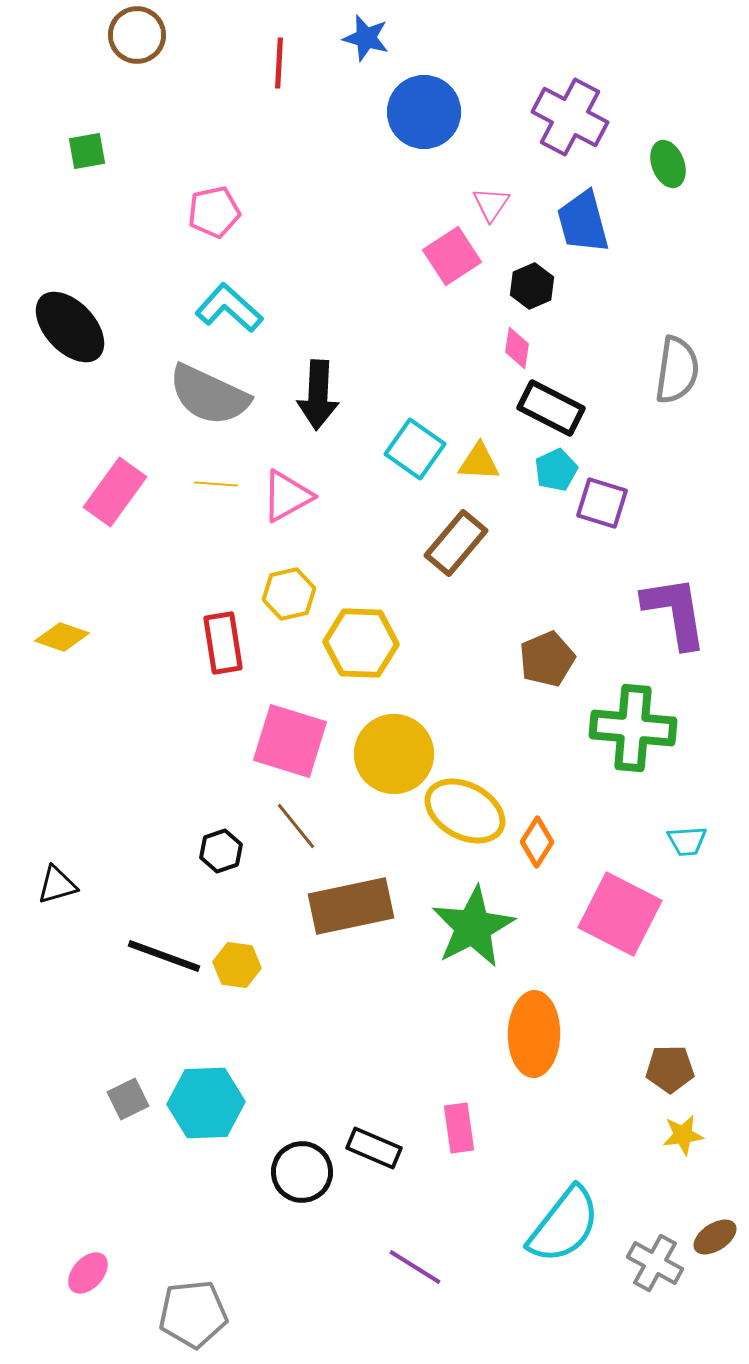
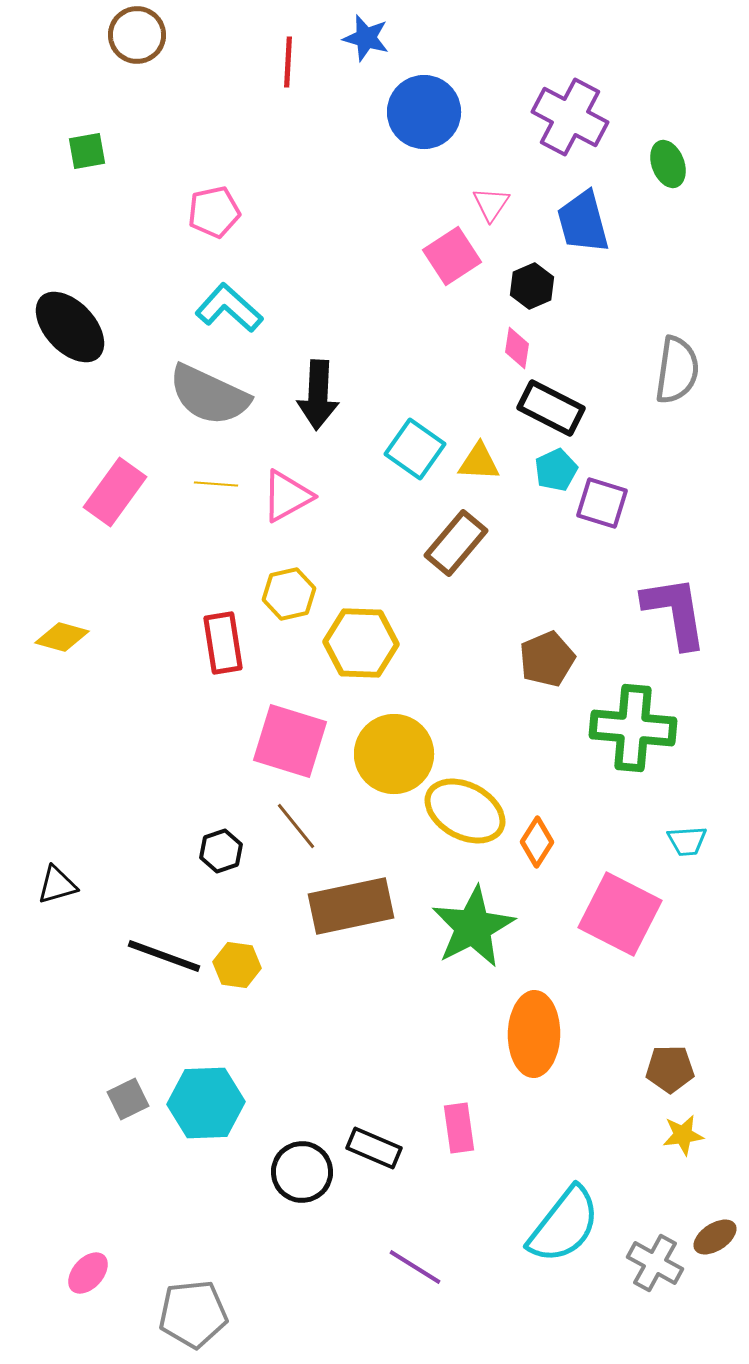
red line at (279, 63): moved 9 px right, 1 px up
yellow diamond at (62, 637): rotated 4 degrees counterclockwise
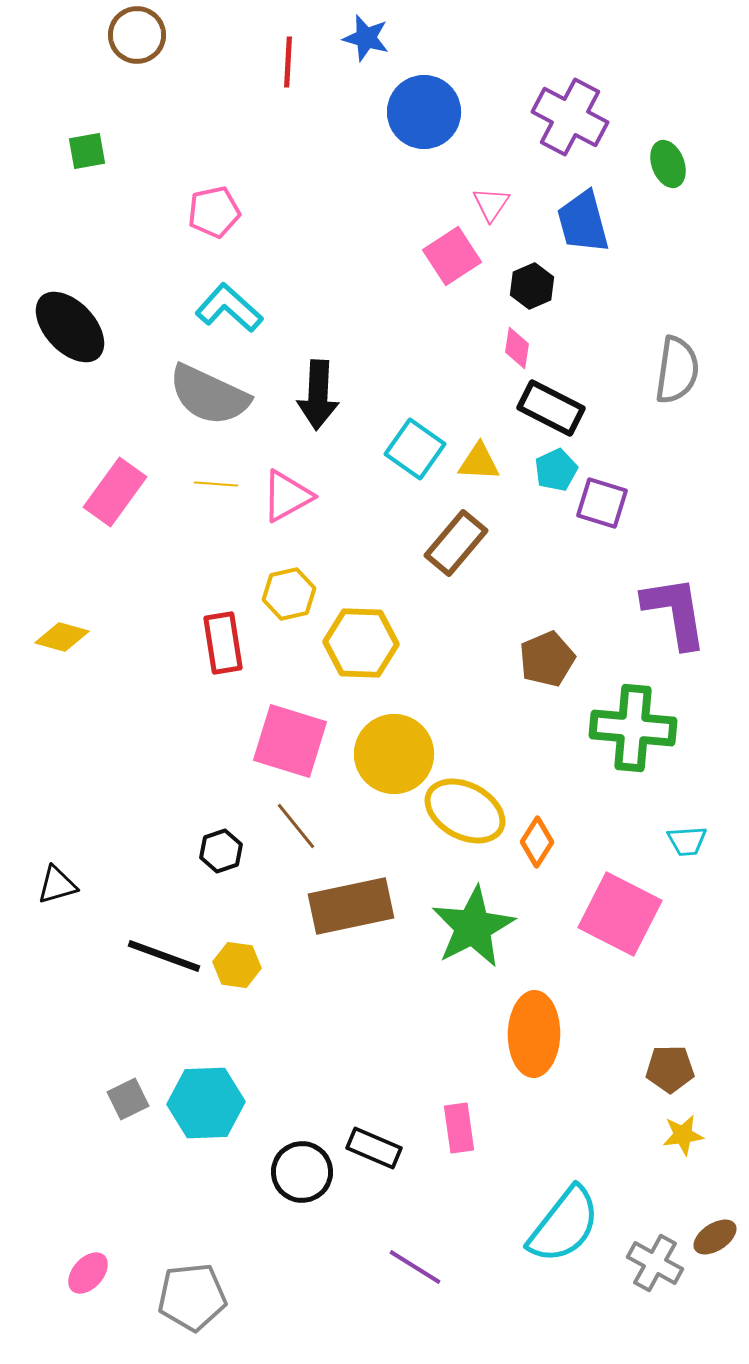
gray pentagon at (193, 1314): moved 1 px left, 17 px up
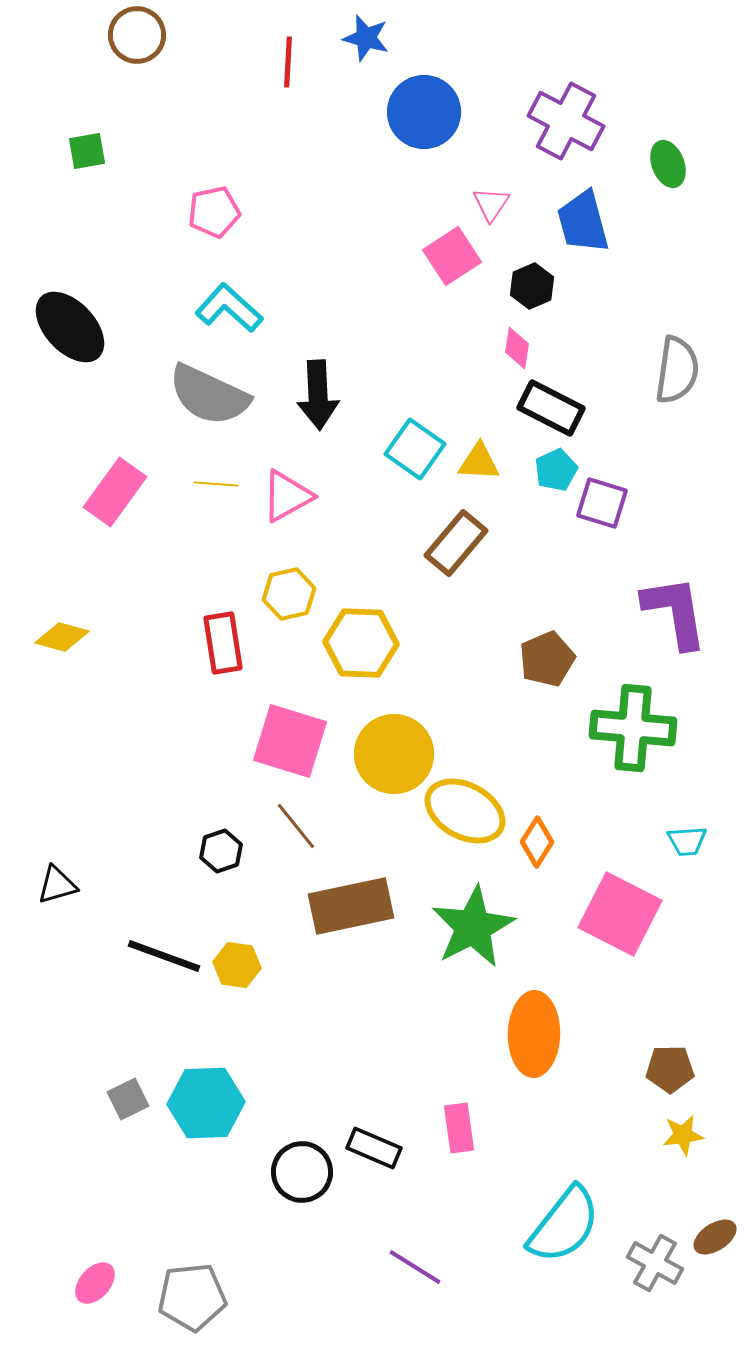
purple cross at (570, 117): moved 4 px left, 4 px down
black arrow at (318, 395): rotated 6 degrees counterclockwise
pink ellipse at (88, 1273): moved 7 px right, 10 px down
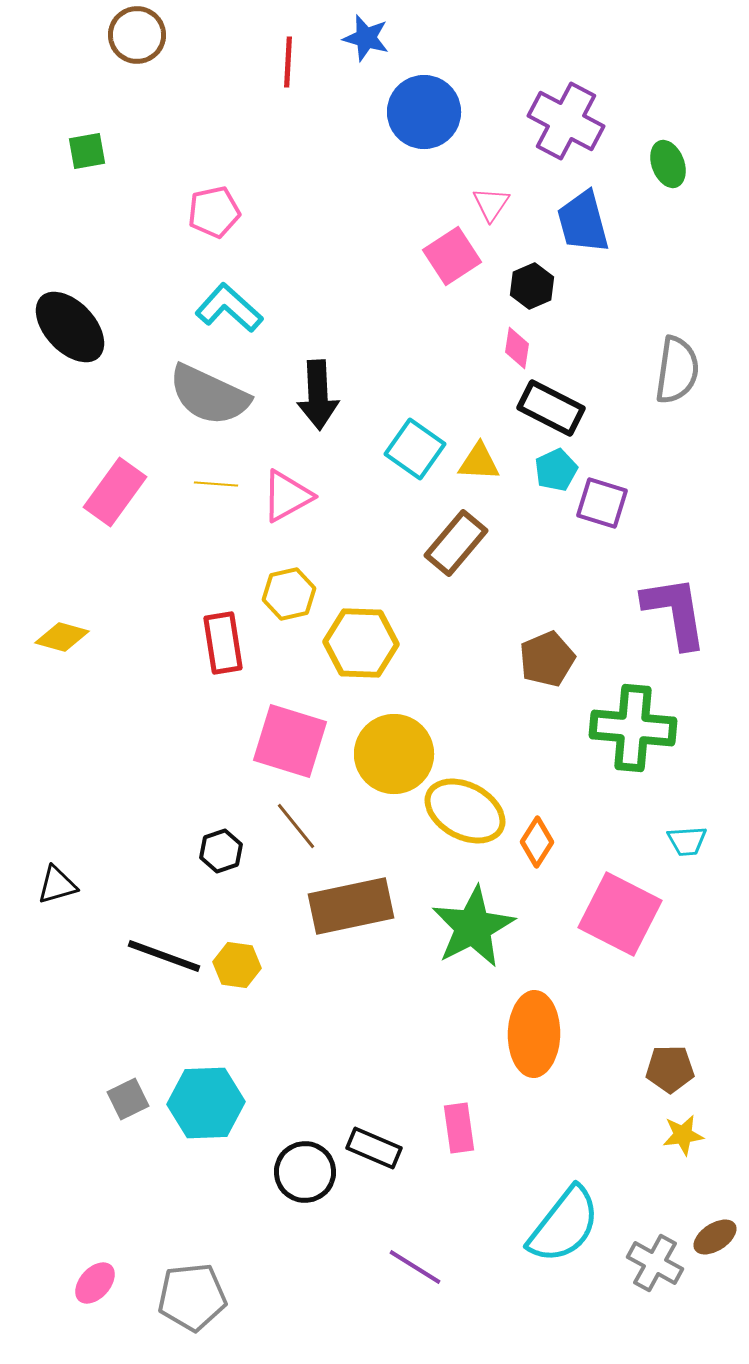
black circle at (302, 1172): moved 3 px right
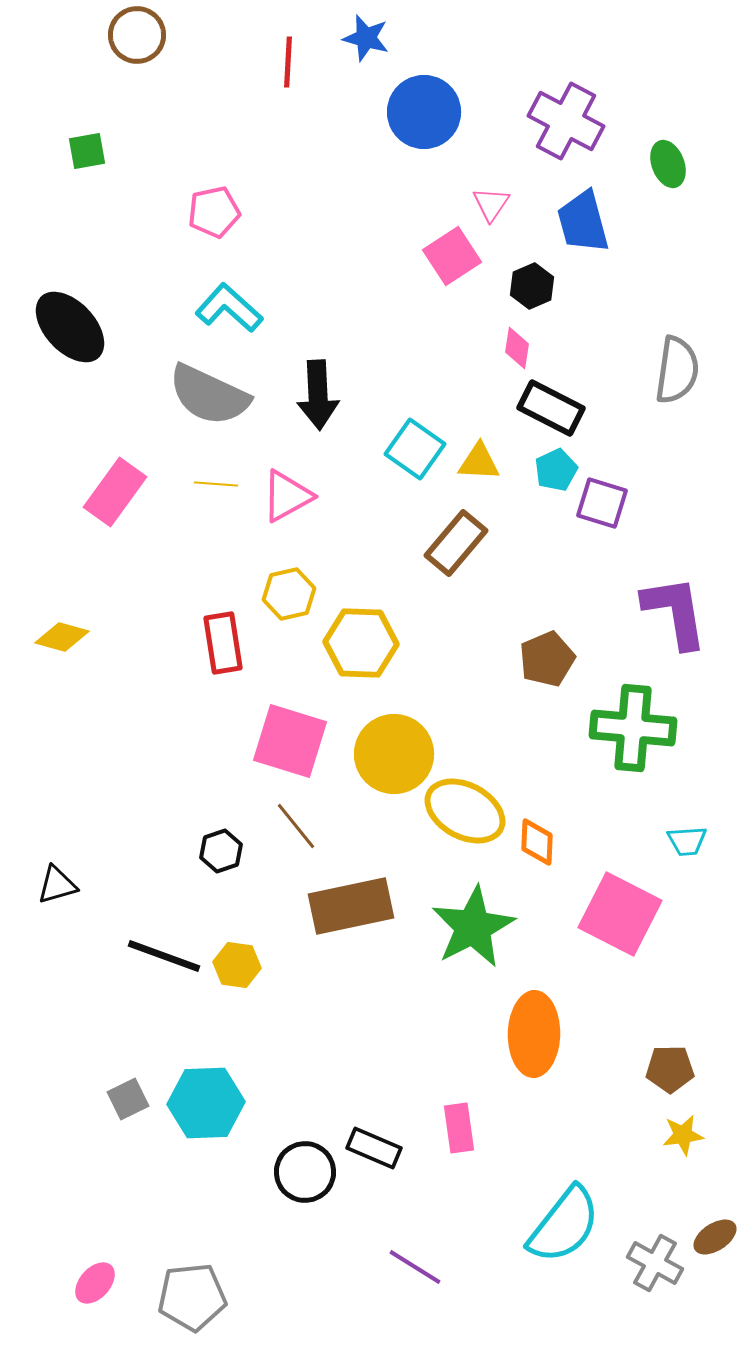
orange diamond at (537, 842): rotated 30 degrees counterclockwise
